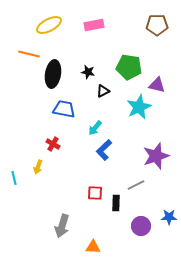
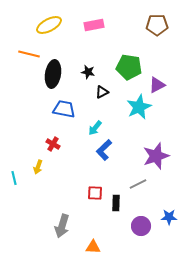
purple triangle: rotated 42 degrees counterclockwise
black triangle: moved 1 px left, 1 px down
gray line: moved 2 px right, 1 px up
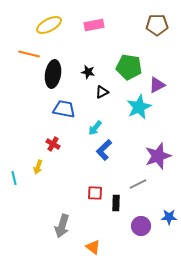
purple star: moved 2 px right
orange triangle: rotated 35 degrees clockwise
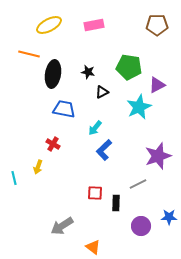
gray arrow: rotated 40 degrees clockwise
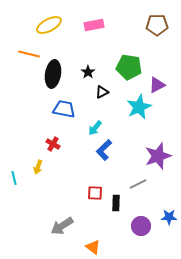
black star: rotated 24 degrees clockwise
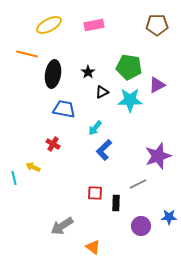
orange line: moved 2 px left
cyan star: moved 9 px left, 7 px up; rotated 25 degrees clockwise
yellow arrow: moved 5 px left; rotated 96 degrees clockwise
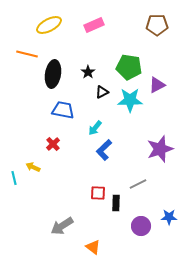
pink rectangle: rotated 12 degrees counterclockwise
blue trapezoid: moved 1 px left, 1 px down
red cross: rotated 16 degrees clockwise
purple star: moved 2 px right, 7 px up
red square: moved 3 px right
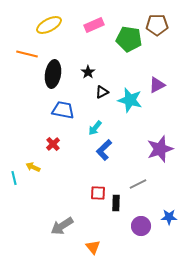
green pentagon: moved 28 px up
cyan star: rotated 15 degrees clockwise
orange triangle: rotated 14 degrees clockwise
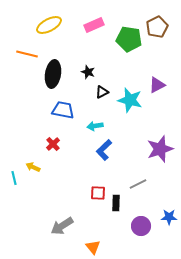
brown pentagon: moved 2 px down; rotated 25 degrees counterclockwise
black star: rotated 16 degrees counterclockwise
cyan arrow: moved 2 px up; rotated 42 degrees clockwise
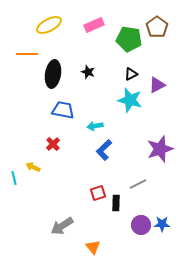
brown pentagon: rotated 10 degrees counterclockwise
orange line: rotated 15 degrees counterclockwise
black triangle: moved 29 px right, 18 px up
red square: rotated 21 degrees counterclockwise
blue star: moved 7 px left, 7 px down
purple circle: moved 1 px up
